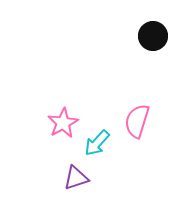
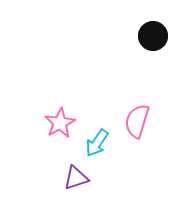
pink star: moved 3 px left
cyan arrow: rotated 8 degrees counterclockwise
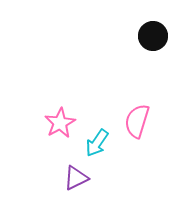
purple triangle: rotated 8 degrees counterclockwise
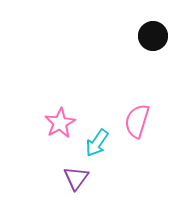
purple triangle: rotated 28 degrees counterclockwise
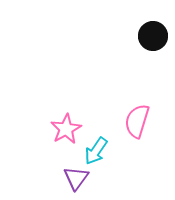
pink star: moved 6 px right, 6 px down
cyan arrow: moved 1 px left, 8 px down
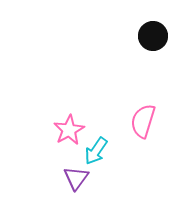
pink semicircle: moved 6 px right
pink star: moved 3 px right, 1 px down
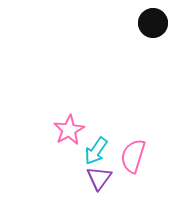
black circle: moved 13 px up
pink semicircle: moved 10 px left, 35 px down
purple triangle: moved 23 px right
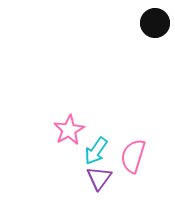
black circle: moved 2 px right
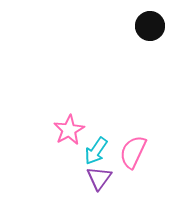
black circle: moved 5 px left, 3 px down
pink semicircle: moved 4 px up; rotated 8 degrees clockwise
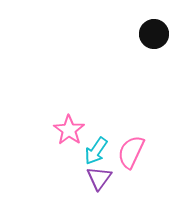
black circle: moved 4 px right, 8 px down
pink star: rotated 8 degrees counterclockwise
pink semicircle: moved 2 px left
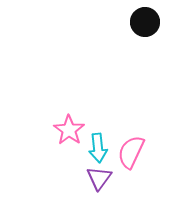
black circle: moved 9 px left, 12 px up
cyan arrow: moved 2 px right, 3 px up; rotated 40 degrees counterclockwise
